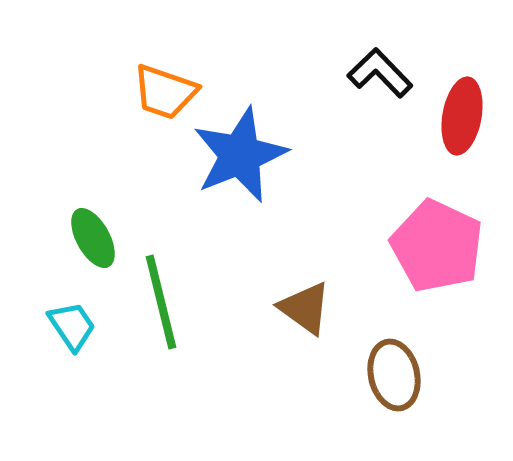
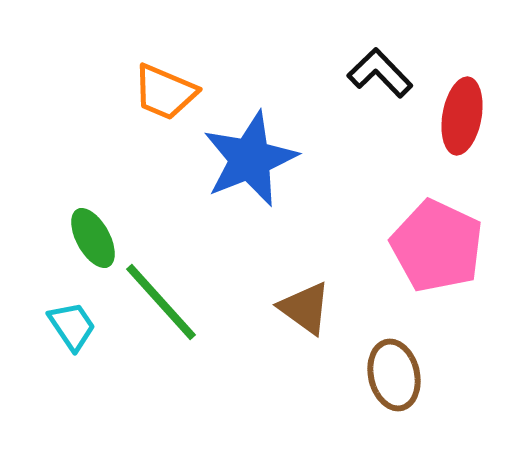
orange trapezoid: rotated 4 degrees clockwise
blue star: moved 10 px right, 4 px down
green line: rotated 28 degrees counterclockwise
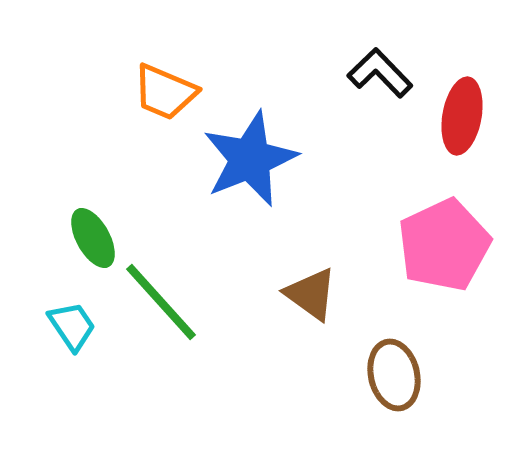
pink pentagon: moved 7 px right, 1 px up; rotated 22 degrees clockwise
brown triangle: moved 6 px right, 14 px up
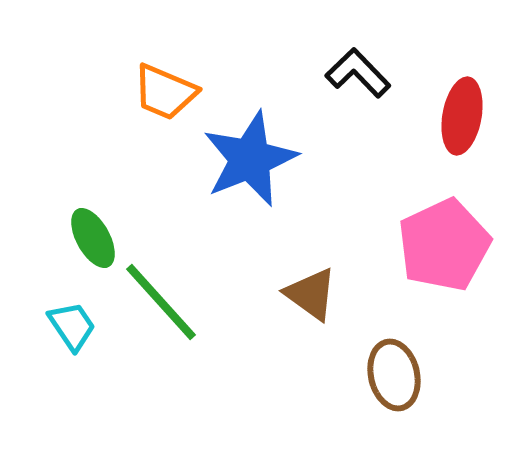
black L-shape: moved 22 px left
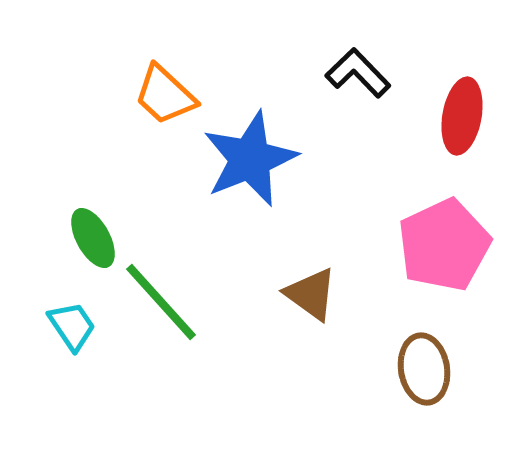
orange trapezoid: moved 3 px down; rotated 20 degrees clockwise
brown ellipse: moved 30 px right, 6 px up; rotated 4 degrees clockwise
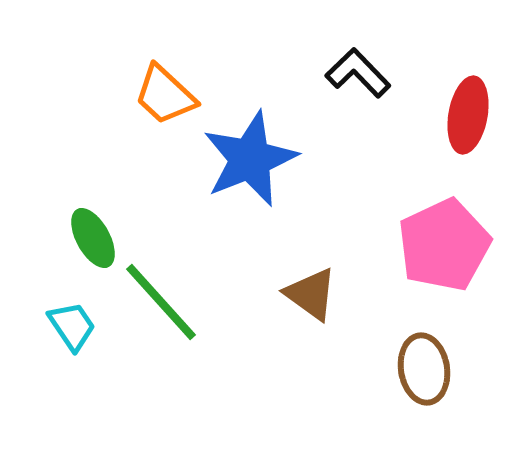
red ellipse: moved 6 px right, 1 px up
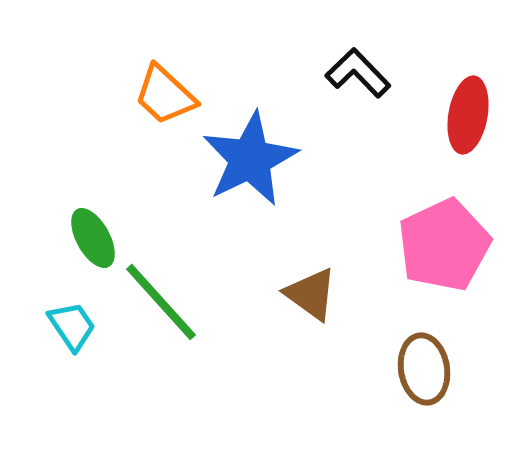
blue star: rotated 4 degrees counterclockwise
